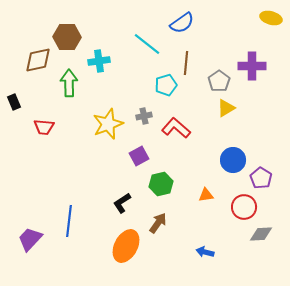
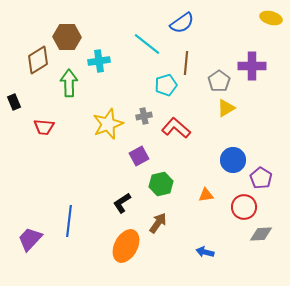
brown diamond: rotated 20 degrees counterclockwise
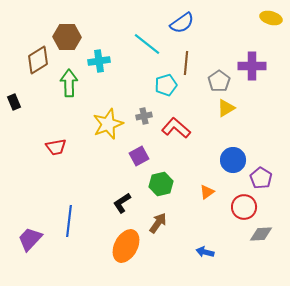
red trapezoid: moved 12 px right, 20 px down; rotated 15 degrees counterclockwise
orange triangle: moved 1 px right, 3 px up; rotated 28 degrees counterclockwise
